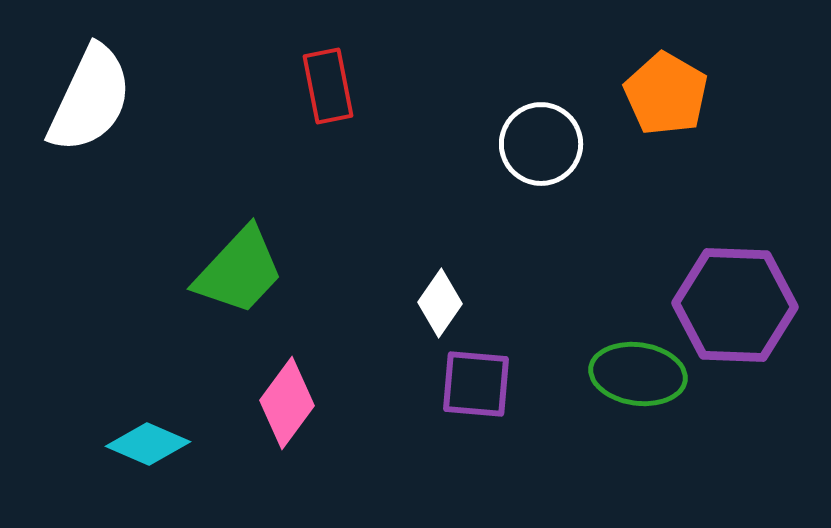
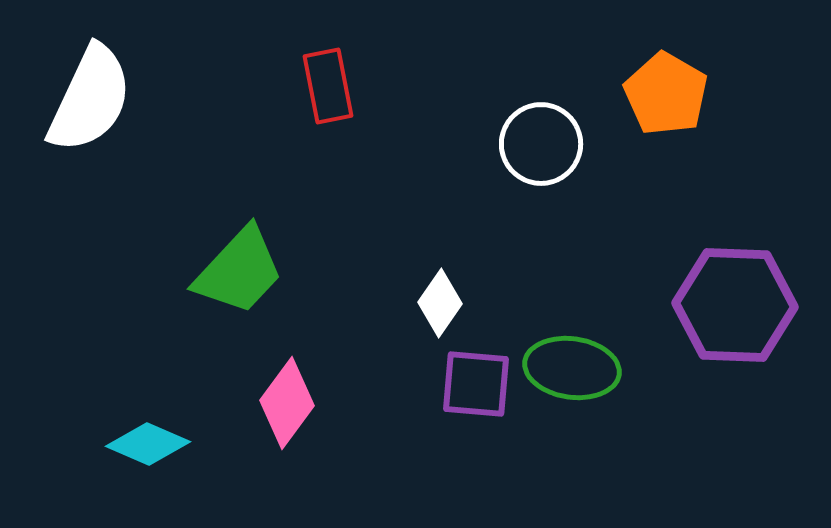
green ellipse: moved 66 px left, 6 px up
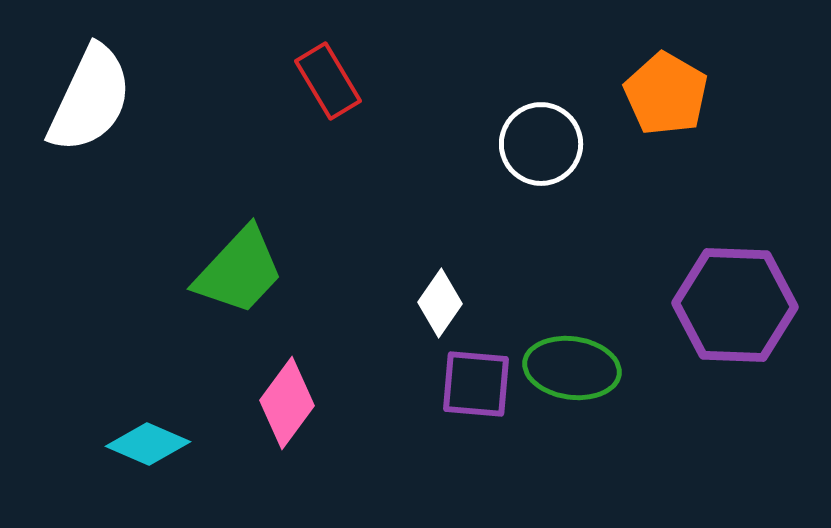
red rectangle: moved 5 px up; rotated 20 degrees counterclockwise
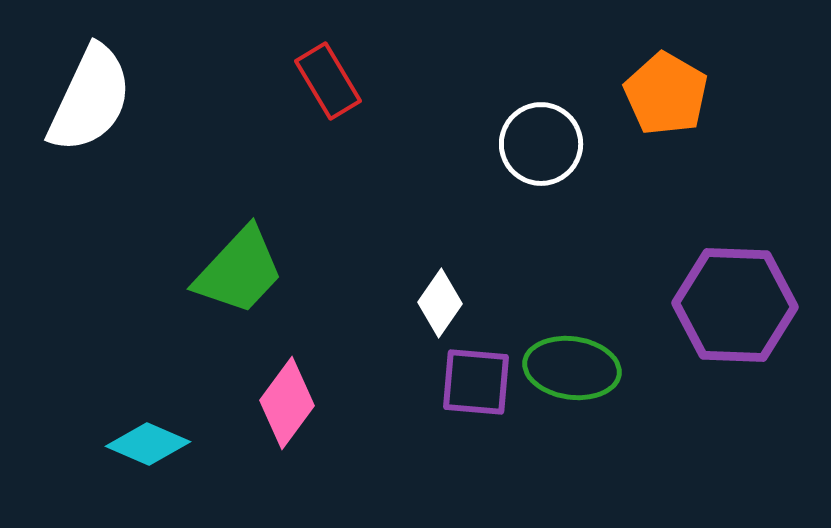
purple square: moved 2 px up
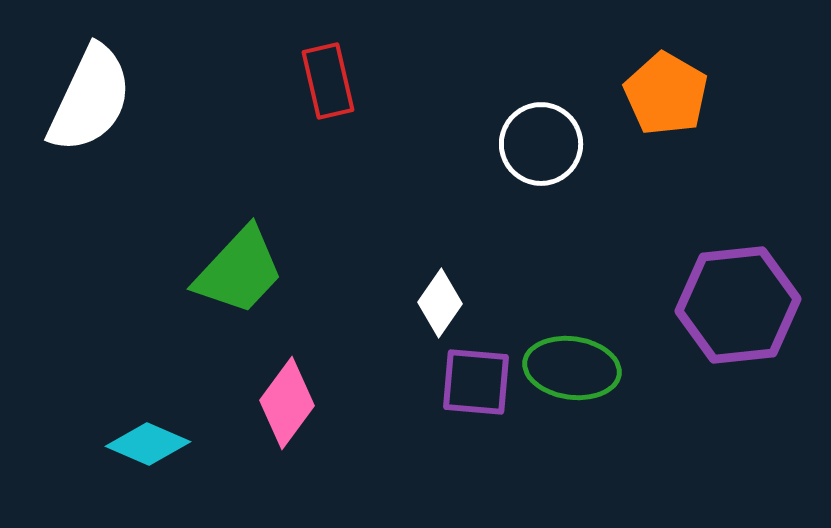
red rectangle: rotated 18 degrees clockwise
purple hexagon: moved 3 px right; rotated 8 degrees counterclockwise
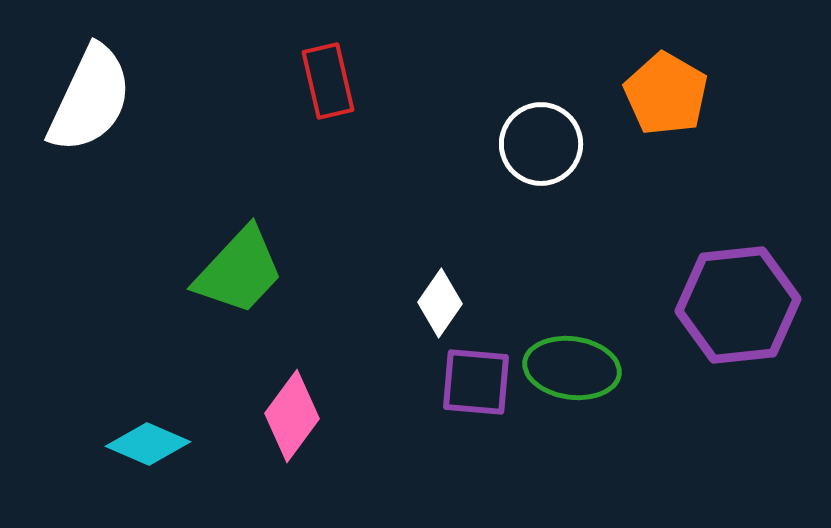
pink diamond: moved 5 px right, 13 px down
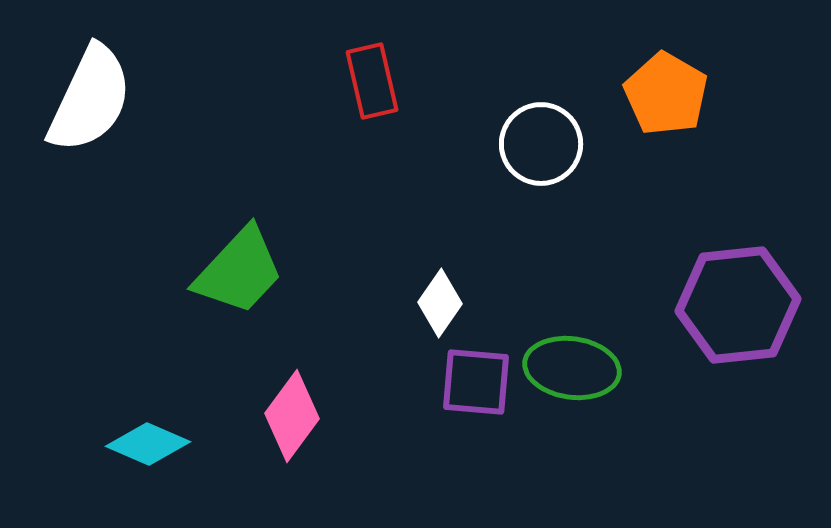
red rectangle: moved 44 px right
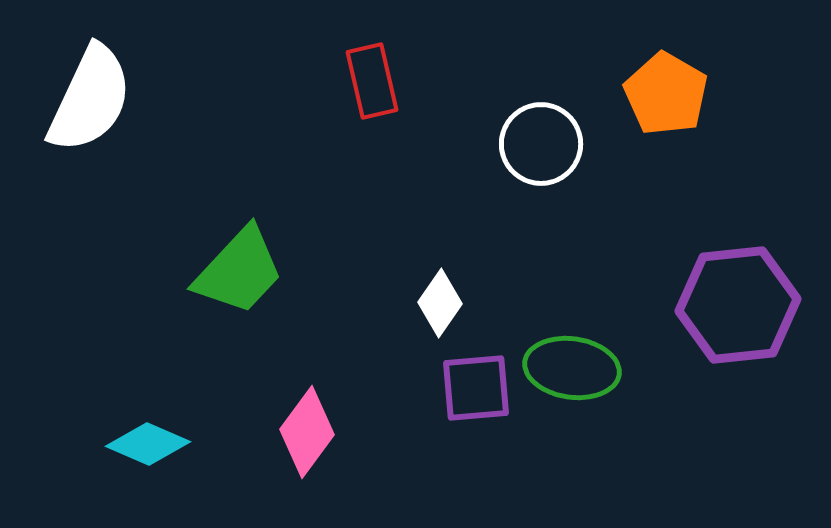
purple square: moved 6 px down; rotated 10 degrees counterclockwise
pink diamond: moved 15 px right, 16 px down
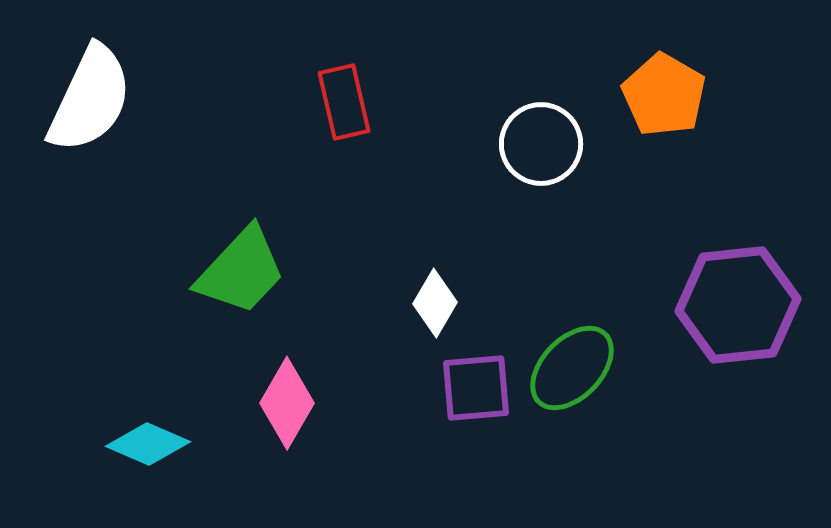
red rectangle: moved 28 px left, 21 px down
orange pentagon: moved 2 px left, 1 px down
green trapezoid: moved 2 px right
white diamond: moved 5 px left; rotated 4 degrees counterclockwise
green ellipse: rotated 54 degrees counterclockwise
pink diamond: moved 20 px left, 29 px up; rotated 6 degrees counterclockwise
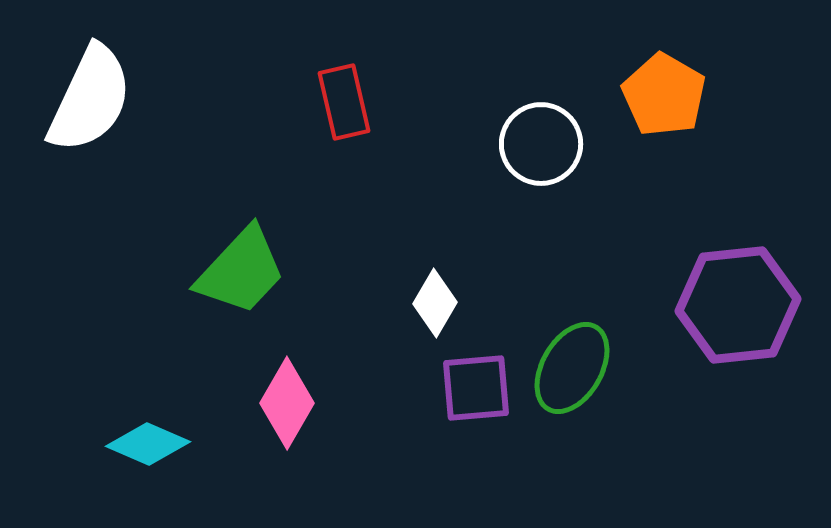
green ellipse: rotated 14 degrees counterclockwise
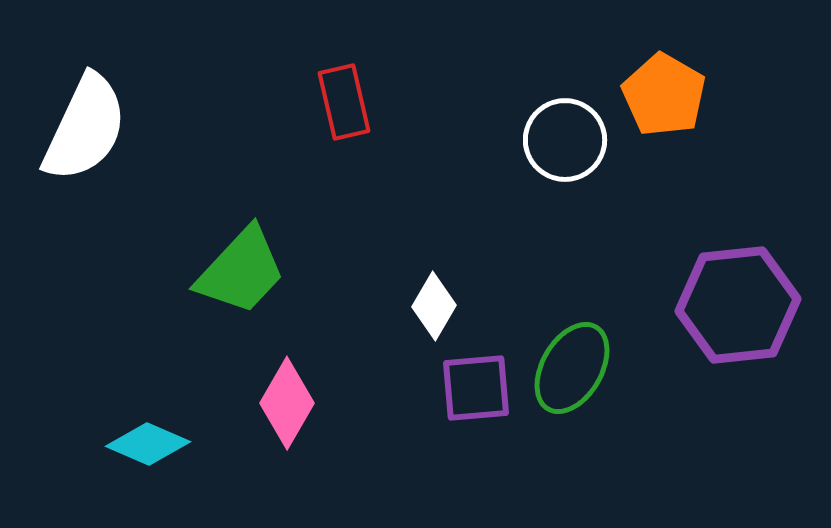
white semicircle: moved 5 px left, 29 px down
white circle: moved 24 px right, 4 px up
white diamond: moved 1 px left, 3 px down
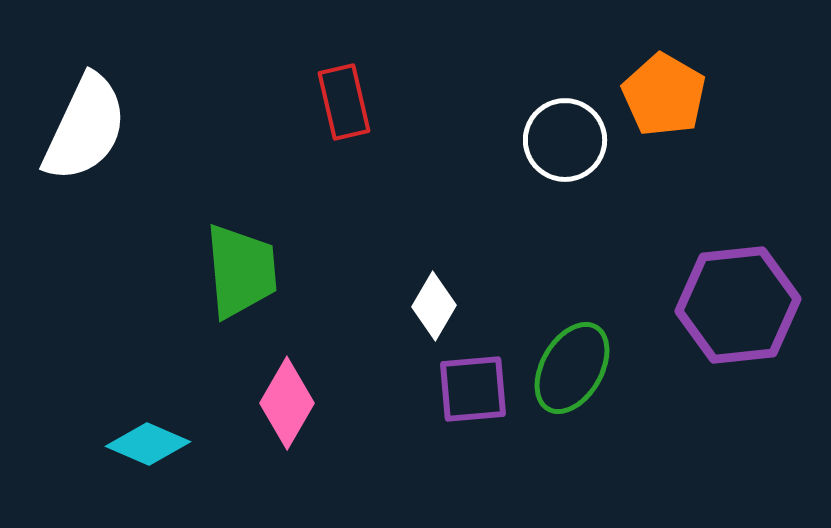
green trapezoid: rotated 48 degrees counterclockwise
purple square: moved 3 px left, 1 px down
